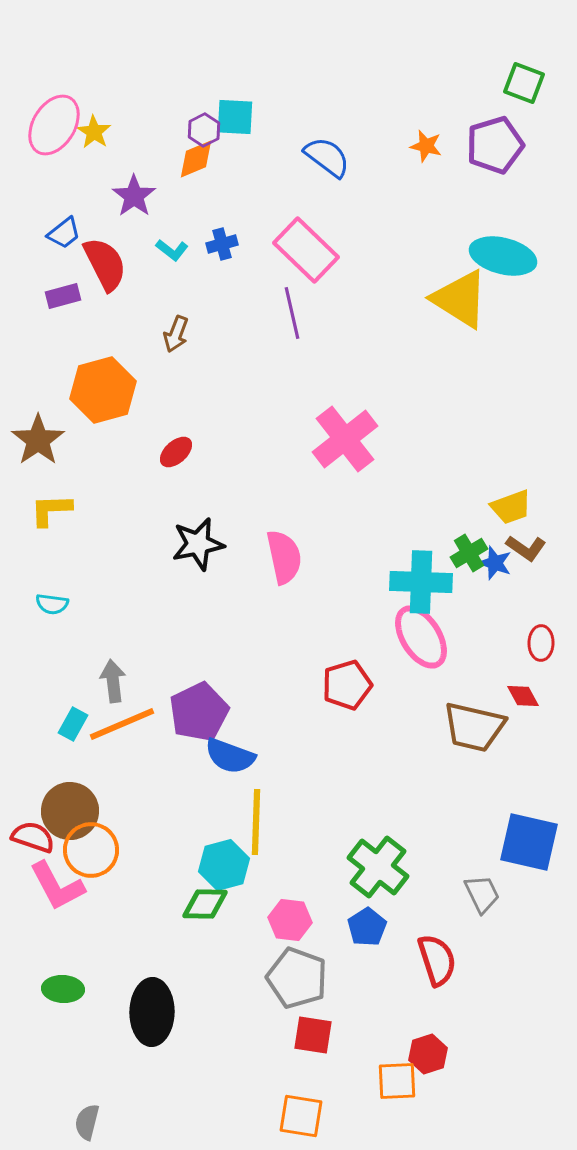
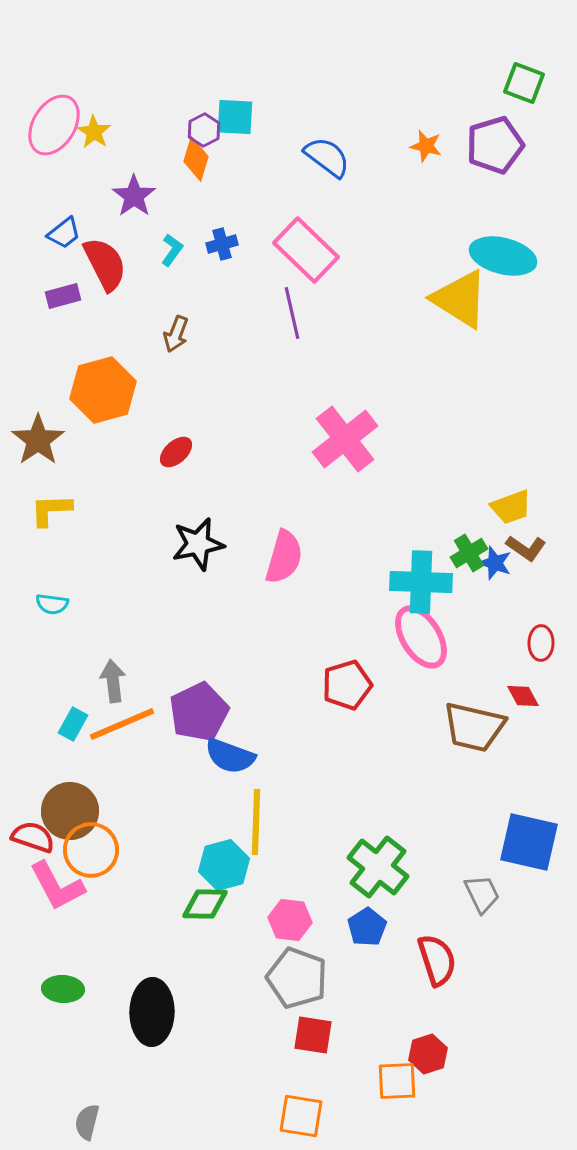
orange diamond at (196, 159): rotated 51 degrees counterclockwise
cyan L-shape at (172, 250): rotated 92 degrees counterclockwise
pink semicircle at (284, 557): rotated 28 degrees clockwise
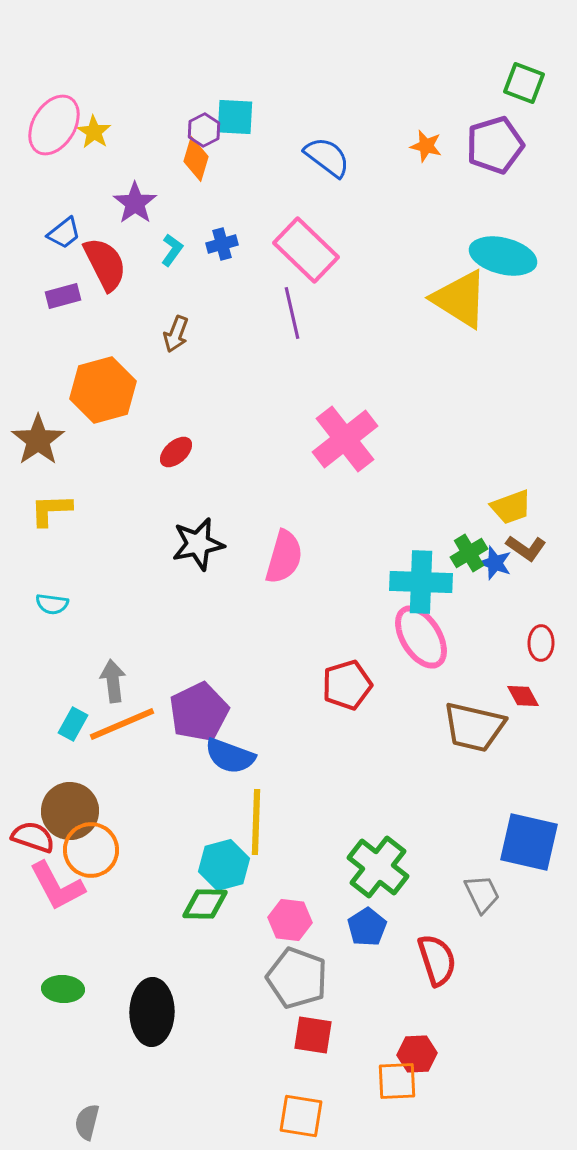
purple star at (134, 196): moved 1 px right, 7 px down
red hexagon at (428, 1054): moved 11 px left; rotated 15 degrees clockwise
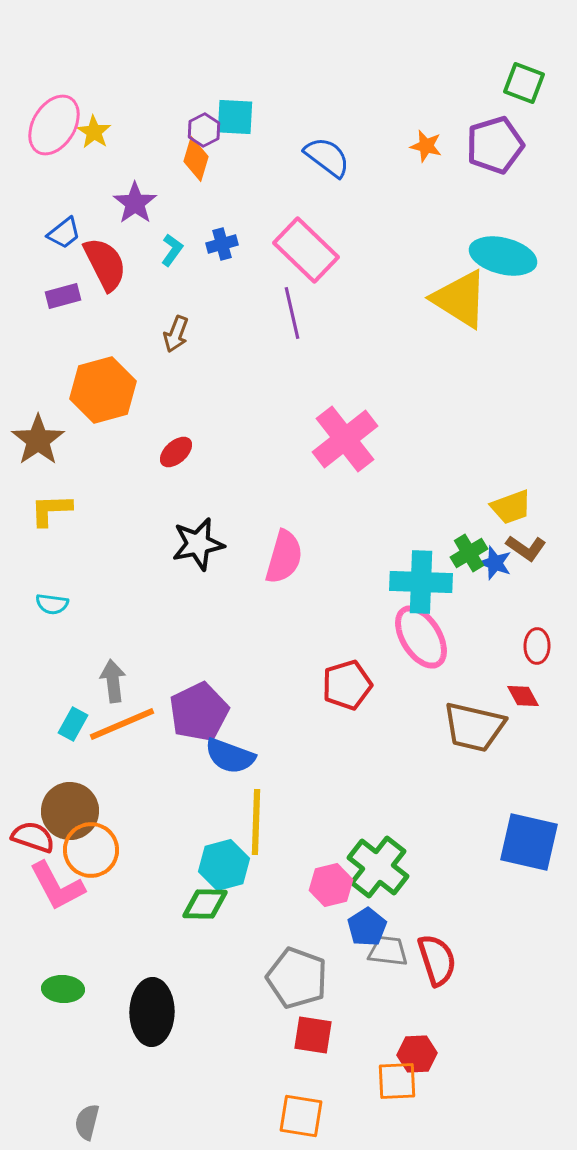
red ellipse at (541, 643): moved 4 px left, 3 px down
gray trapezoid at (482, 894): moved 94 px left, 57 px down; rotated 57 degrees counterclockwise
pink hexagon at (290, 920): moved 41 px right, 35 px up; rotated 21 degrees counterclockwise
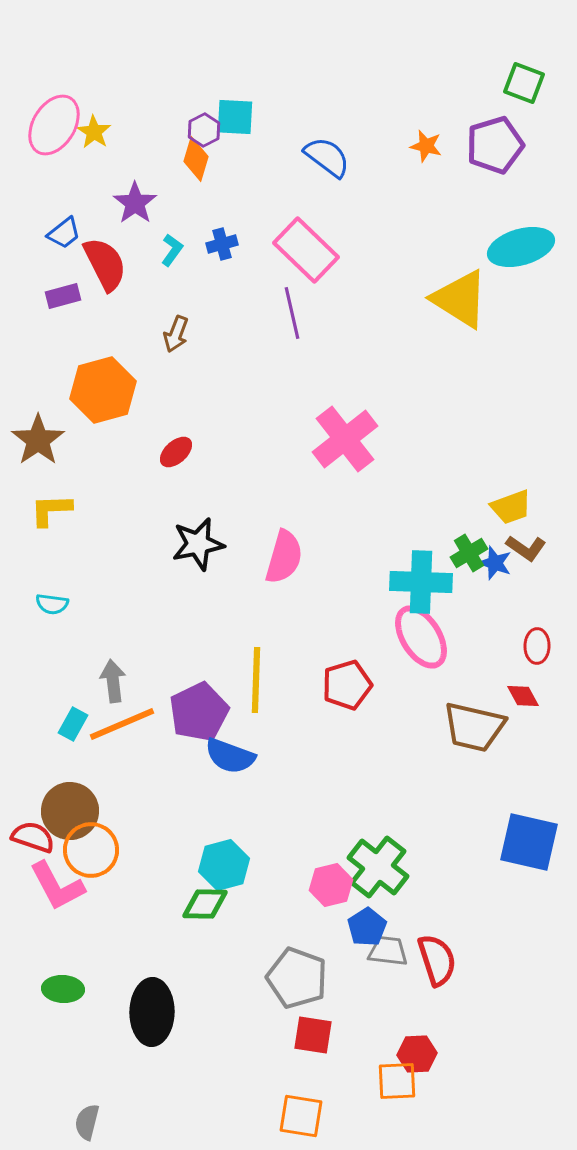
cyan ellipse at (503, 256): moved 18 px right, 9 px up; rotated 30 degrees counterclockwise
yellow line at (256, 822): moved 142 px up
